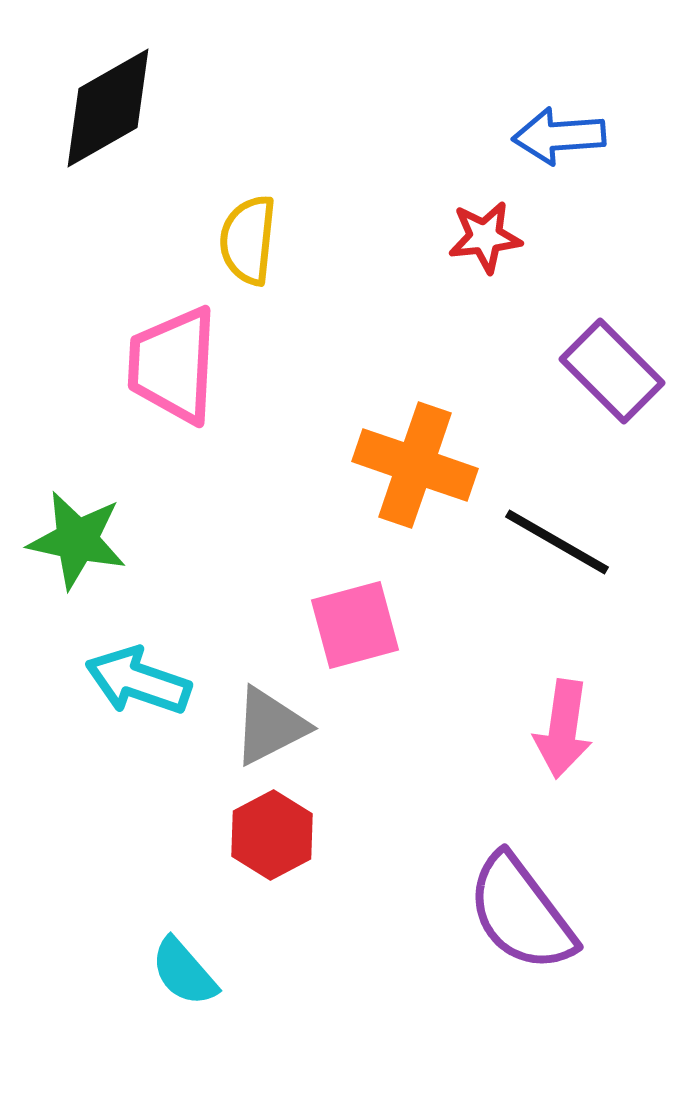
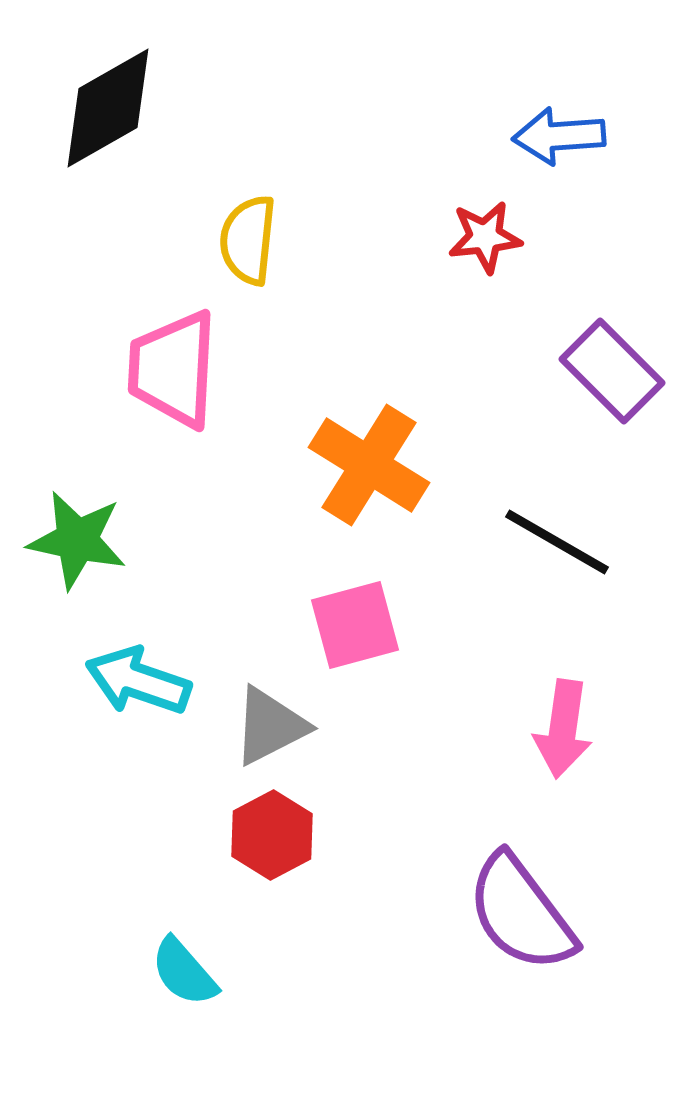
pink trapezoid: moved 4 px down
orange cross: moved 46 px left; rotated 13 degrees clockwise
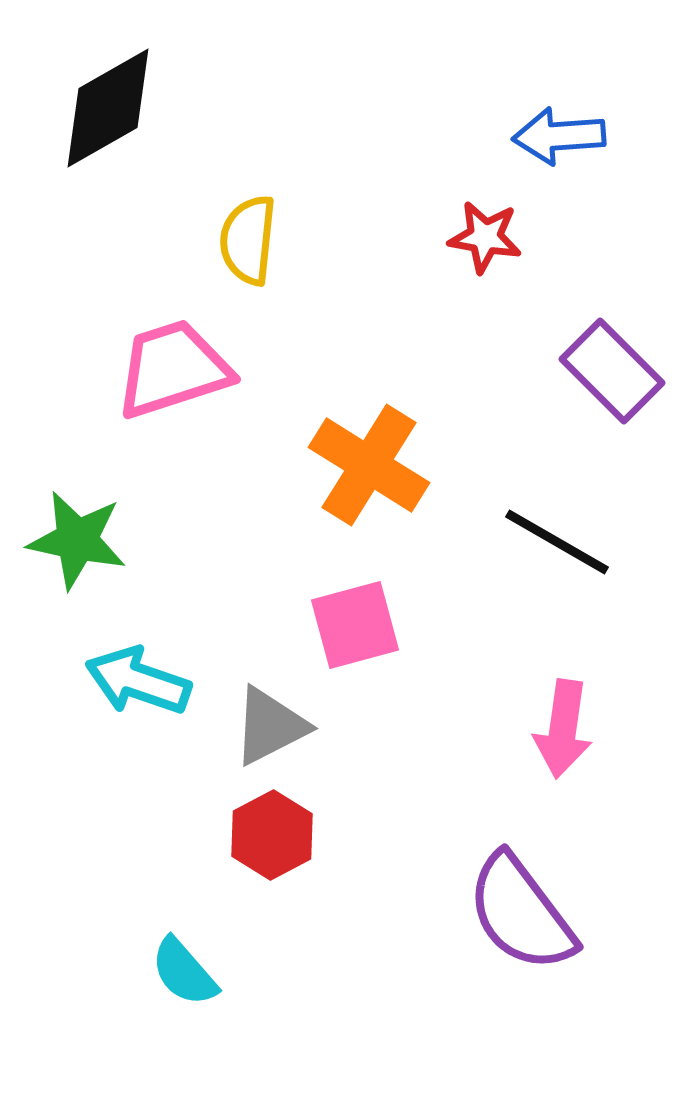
red star: rotated 16 degrees clockwise
pink trapezoid: rotated 69 degrees clockwise
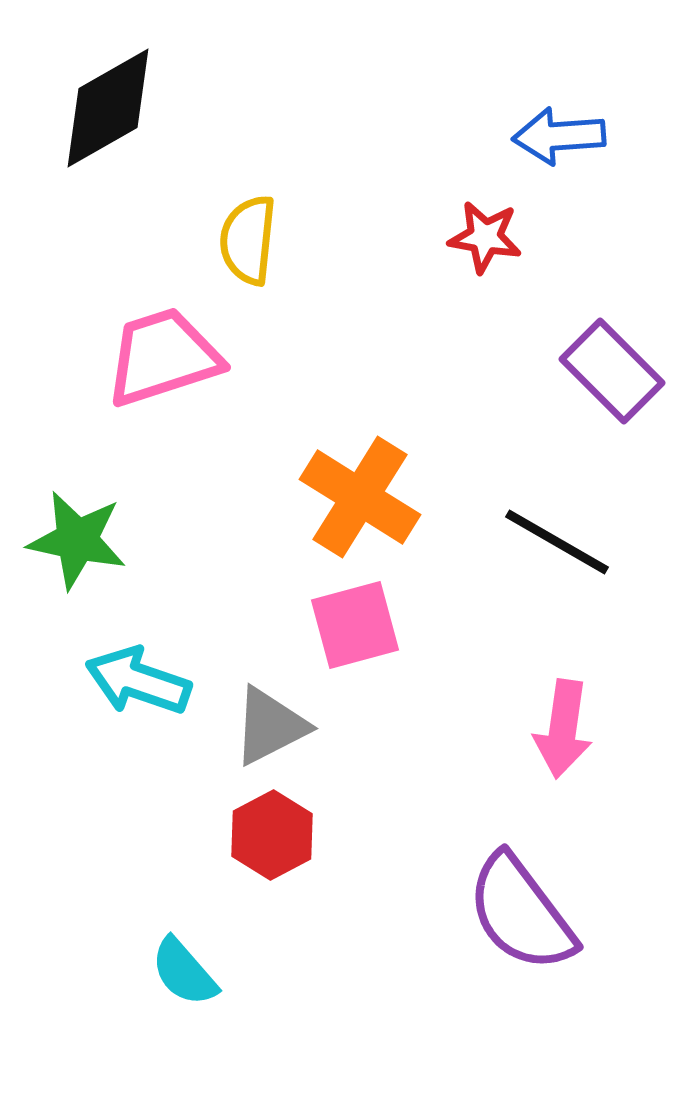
pink trapezoid: moved 10 px left, 12 px up
orange cross: moved 9 px left, 32 px down
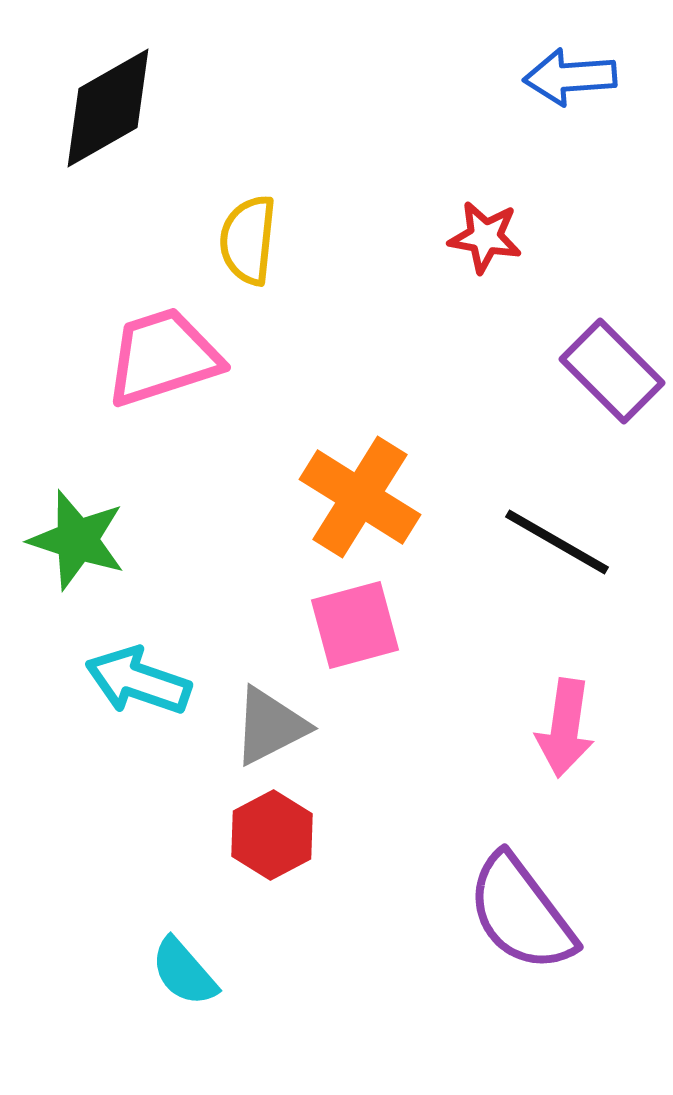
blue arrow: moved 11 px right, 59 px up
green star: rotated 6 degrees clockwise
pink arrow: moved 2 px right, 1 px up
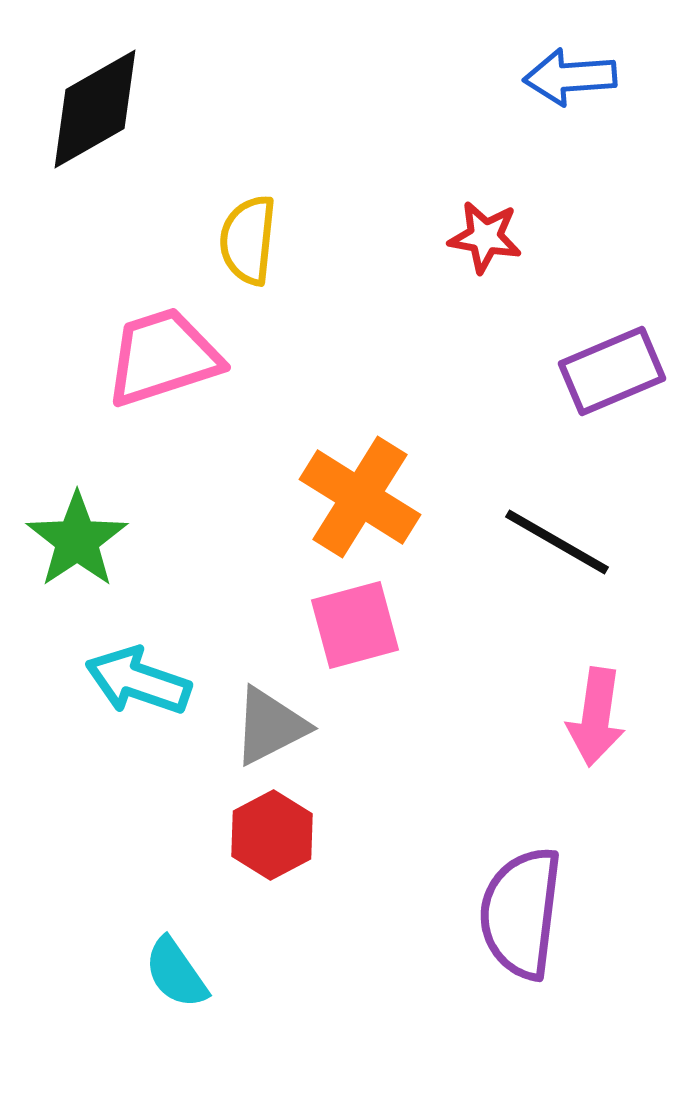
black diamond: moved 13 px left, 1 px down
purple rectangle: rotated 68 degrees counterclockwise
green star: rotated 20 degrees clockwise
pink arrow: moved 31 px right, 11 px up
purple semicircle: rotated 44 degrees clockwise
cyan semicircle: moved 8 px left, 1 px down; rotated 6 degrees clockwise
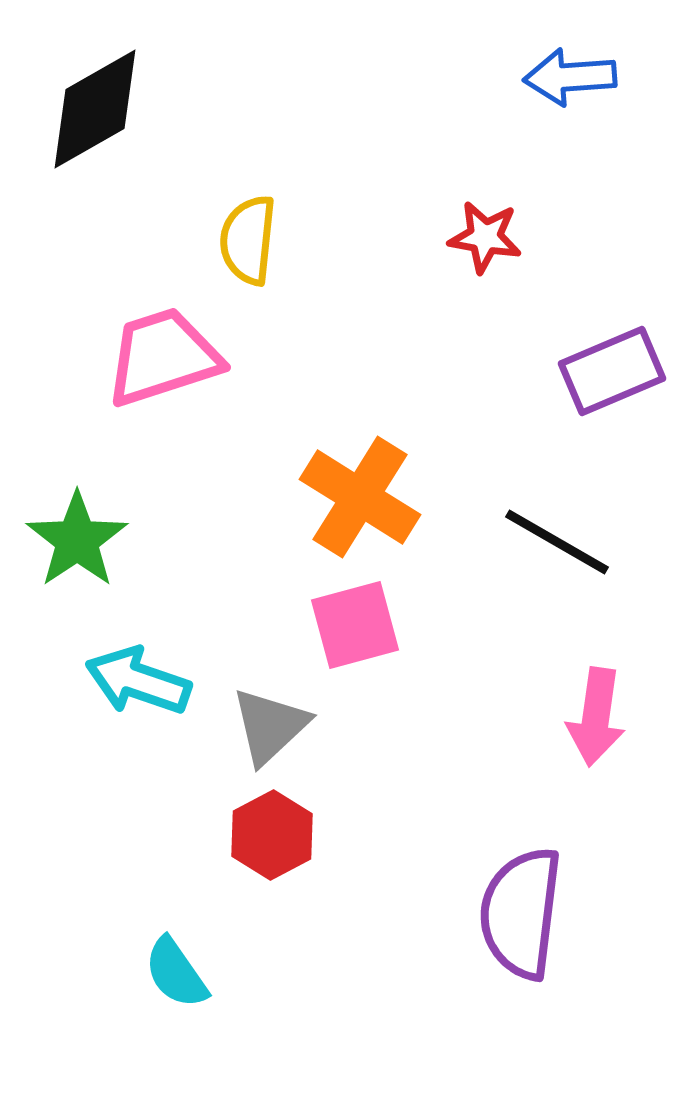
gray triangle: rotated 16 degrees counterclockwise
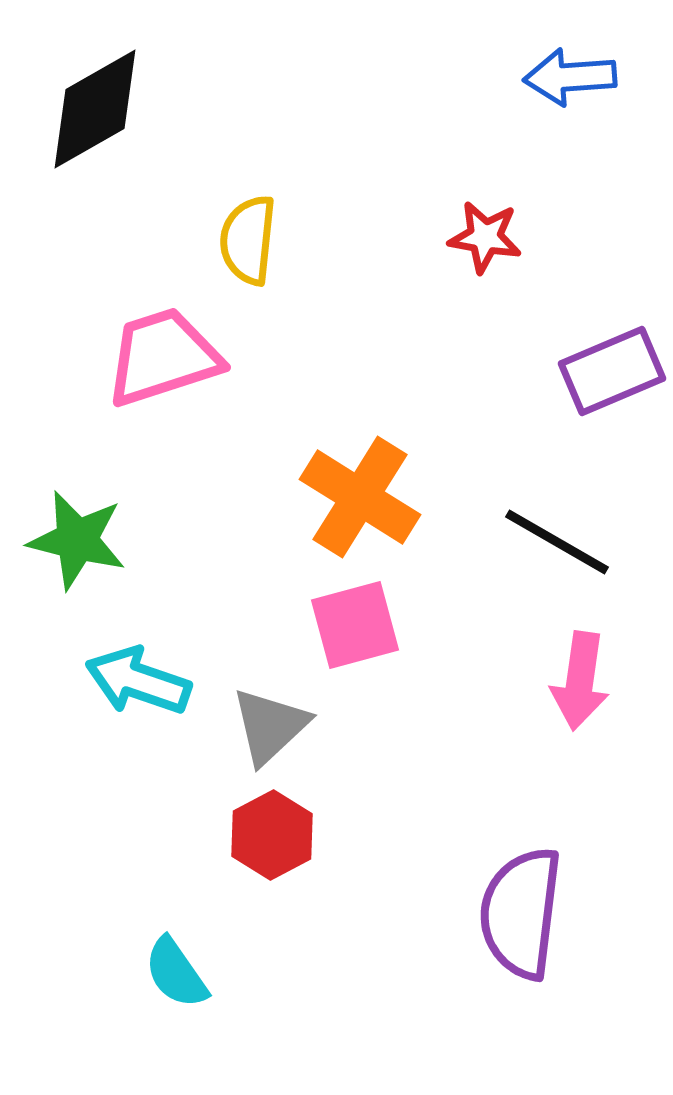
green star: rotated 24 degrees counterclockwise
pink arrow: moved 16 px left, 36 px up
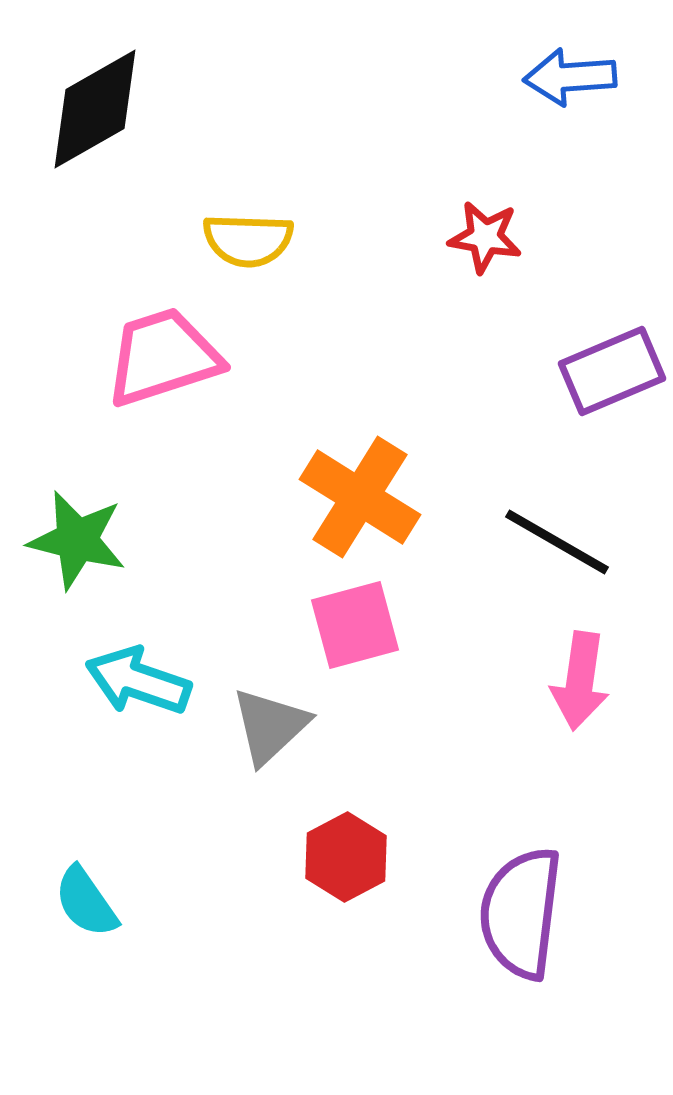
yellow semicircle: rotated 94 degrees counterclockwise
red hexagon: moved 74 px right, 22 px down
cyan semicircle: moved 90 px left, 71 px up
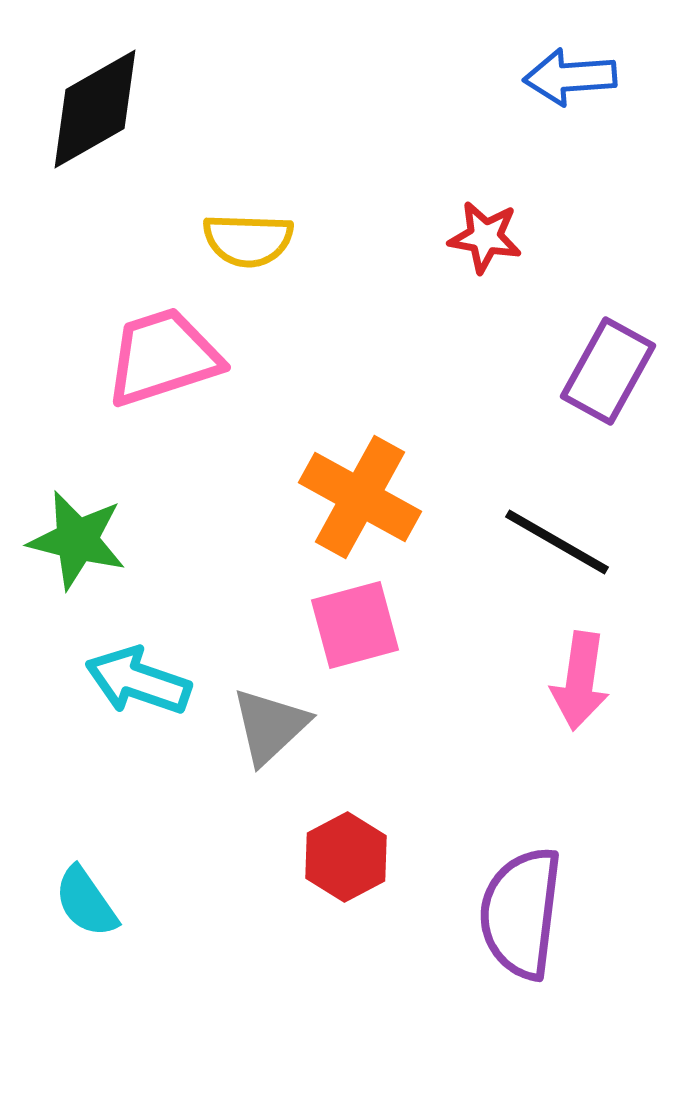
purple rectangle: moved 4 px left; rotated 38 degrees counterclockwise
orange cross: rotated 3 degrees counterclockwise
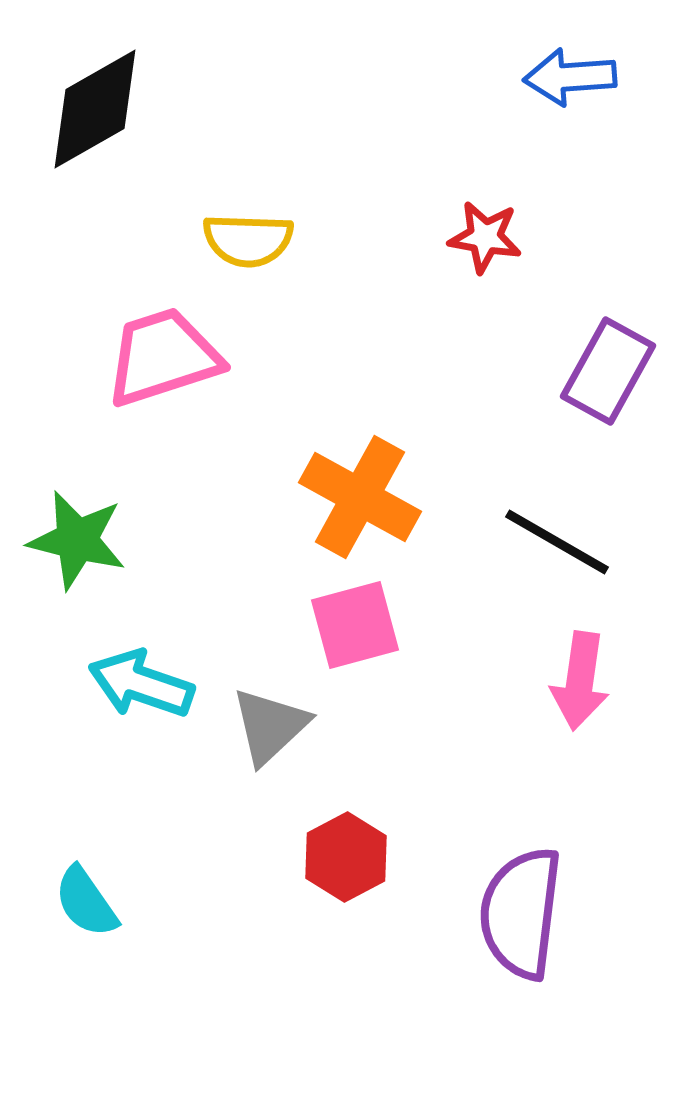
cyan arrow: moved 3 px right, 3 px down
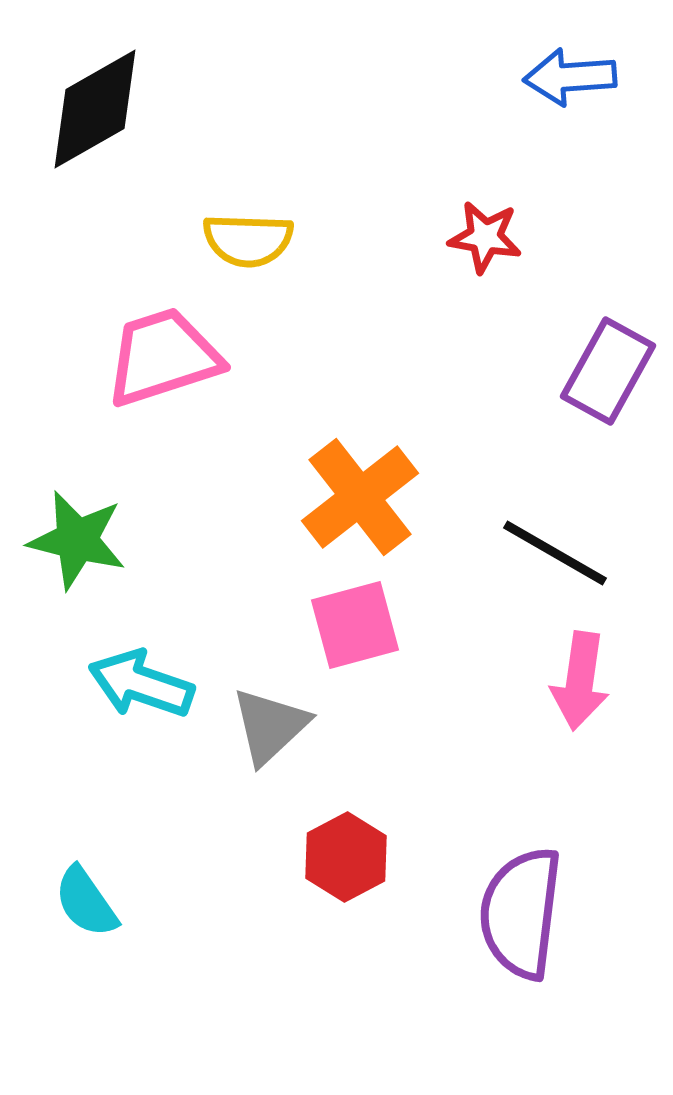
orange cross: rotated 23 degrees clockwise
black line: moved 2 px left, 11 px down
